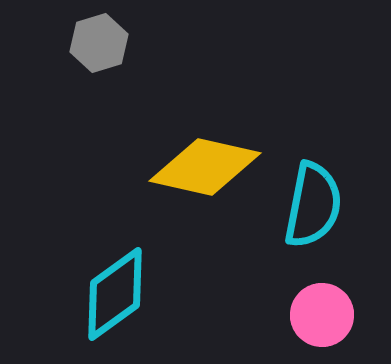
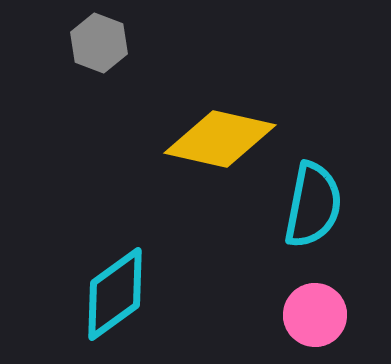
gray hexagon: rotated 22 degrees counterclockwise
yellow diamond: moved 15 px right, 28 px up
pink circle: moved 7 px left
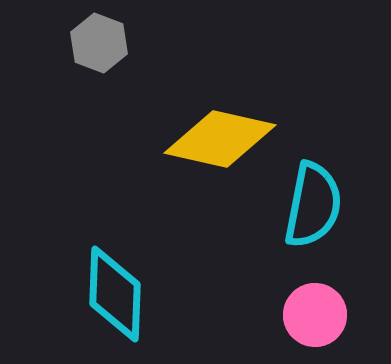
cyan diamond: rotated 52 degrees counterclockwise
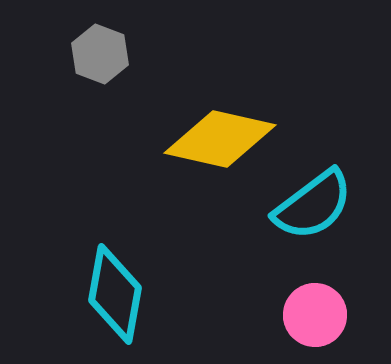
gray hexagon: moved 1 px right, 11 px down
cyan semicircle: rotated 42 degrees clockwise
cyan diamond: rotated 8 degrees clockwise
